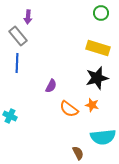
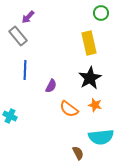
purple arrow: rotated 40 degrees clockwise
yellow rectangle: moved 9 px left, 5 px up; rotated 60 degrees clockwise
blue line: moved 8 px right, 7 px down
black star: moved 7 px left; rotated 15 degrees counterclockwise
orange star: moved 3 px right
cyan semicircle: moved 2 px left
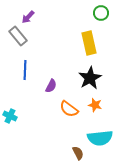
cyan semicircle: moved 1 px left, 1 px down
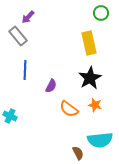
cyan semicircle: moved 2 px down
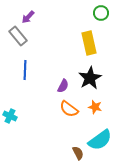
purple semicircle: moved 12 px right
orange star: moved 2 px down
cyan semicircle: rotated 30 degrees counterclockwise
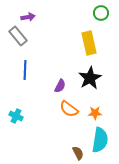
purple arrow: rotated 144 degrees counterclockwise
purple semicircle: moved 3 px left
orange star: moved 6 px down; rotated 16 degrees counterclockwise
cyan cross: moved 6 px right
cyan semicircle: rotated 45 degrees counterclockwise
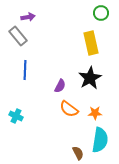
yellow rectangle: moved 2 px right
